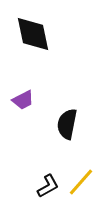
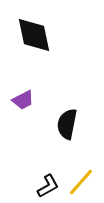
black diamond: moved 1 px right, 1 px down
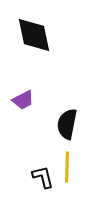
yellow line: moved 14 px left, 15 px up; rotated 40 degrees counterclockwise
black L-shape: moved 5 px left, 9 px up; rotated 75 degrees counterclockwise
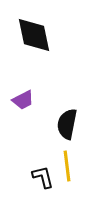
yellow line: moved 1 px up; rotated 8 degrees counterclockwise
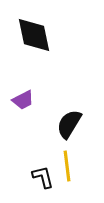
black semicircle: moved 2 px right; rotated 20 degrees clockwise
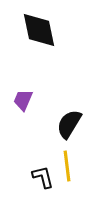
black diamond: moved 5 px right, 5 px up
purple trapezoid: rotated 140 degrees clockwise
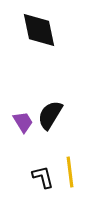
purple trapezoid: moved 22 px down; rotated 125 degrees clockwise
black semicircle: moved 19 px left, 9 px up
yellow line: moved 3 px right, 6 px down
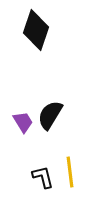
black diamond: moved 3 px left; rotated 30 degrees clockwise
